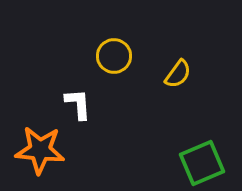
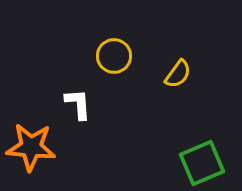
orange star: moved 9 px left, 3 px up
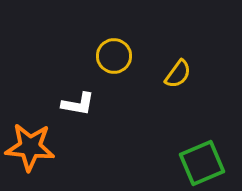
white L-shape: rotated 104 degrees clockwise
orange star: moved 1 px left
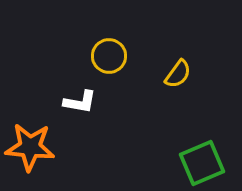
yellow circle: moved 5 px left
white L-shape: moved 2 px right, 2 px up
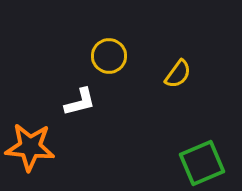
white L-shape: rotated 24 degrees counterclockwise
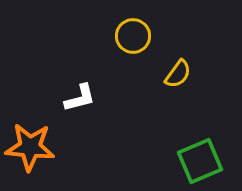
yellow circle: moved 24 px right, 20 px up
white L-shape: moved 4 px up
green square: moved 2 px left, 2 px up
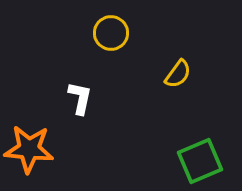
yellow circle: moved 22 px left, 3 px up
white L-shape: rotated 64 degrees counterclockwise
orange star: moved 1 px left, 2 px down
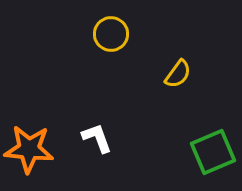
yellow circle: moved 1 px down
white L-shape: moved 17 px right, 40 px down; rotated 32 degrees counterclockwise
green square: moved 13 px right, 9 px up
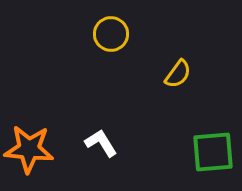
white L-shape: moved 4 px right, 5 px down; rotated 12 degrees counterclockwise
green square: rotated 18 degrees clockwise
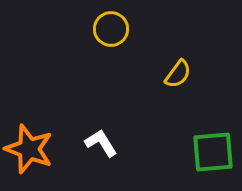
yellow circle: moved 5 px up
orange star: rotated 15 degrees clockwise
